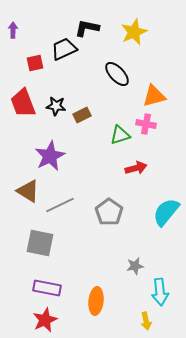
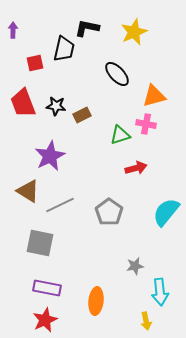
black trapezoid: rotated 128 degrees clockwise
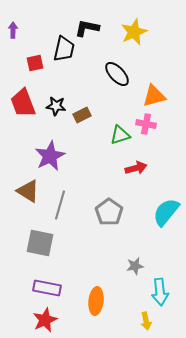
gray line: rotated 48 degrees counterclockwise
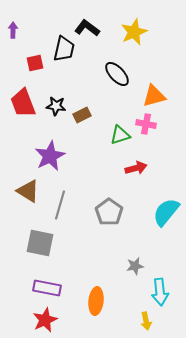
black L-shape: rotated 25 degrees clockwise
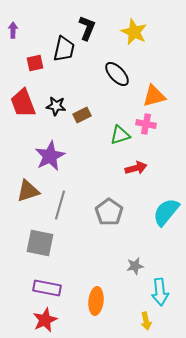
black L-shape: rotated 75 degrees clockwise
yellow star: rotated 24 degrees counterclockwise
brown triangle: rotated 50 degrees counterclockwise
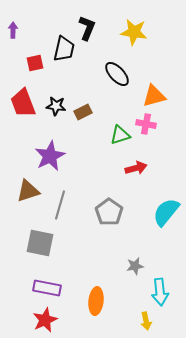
yellow star: rotated 16 degrees counterclockwise
brown rectangle: moved 1 px right, 3 px up
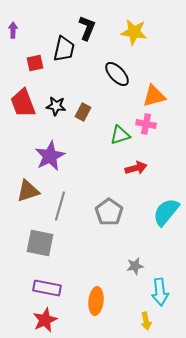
brown rectangle: rotated 36 degrees counterclockwise
gray line: moved 1 px down
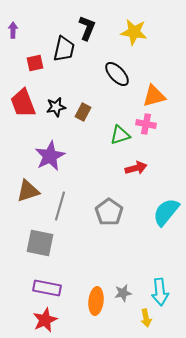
black star: moved 1 px down; rotated 18 degrees counterclockwise
gray star: moved 12 px left, 27 px down
yellow arrow: moved 3 px up
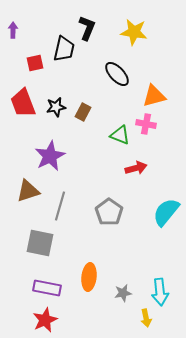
green triangle: rotated 40 degrees clockwise
orange ellipse: moved 7 px left, 24 px up
